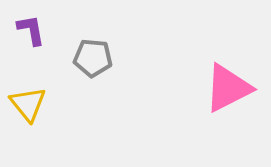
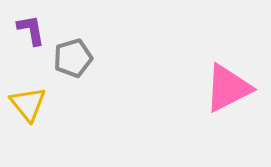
gray pentagon: moved 20 px left; rotated 21 degrees counterclockwise
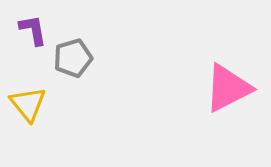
purple L-shape: moved 2 px right
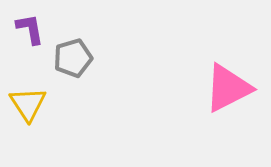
purple L-shape: moved 3 px left, 1 px up
yellow triangle: rotated 6 degrees clockwise
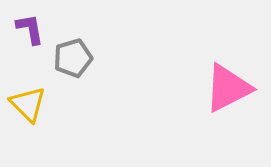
yellow triangle: rotated 12 degrees counterclockwise
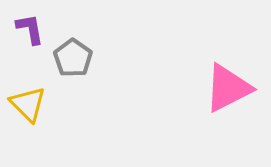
gray pentagon: rotated 21 degrees counterclockwise
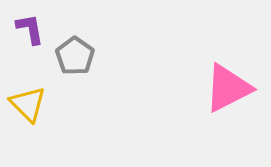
gray pentagon: moved 2 px right, 2 px up
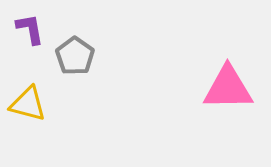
pink triangle: rotated 26 degrees clockwise
yellow triangle: rotated 30 degrees counterclockwise
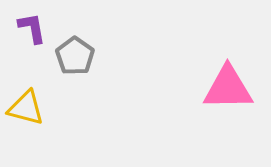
purple L-shape: moved 2 px right, 1 px up
yellow triangle: moved 2 px left, 4 px down
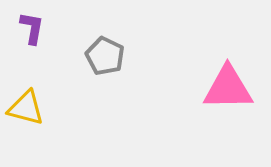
purple L-shape: rotated 20 degrees clockwise
gray pentagon: moved 30 px right; rotated 9 degrees counterclockwise
